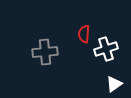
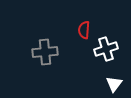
red semicircle: moved 4 px up
white triangle: rotated 18 degrees counterclockwise
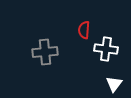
white cross: rotated 25 degrees clockwise
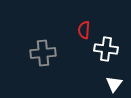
gray cross: moved 2 px left, 1 px down
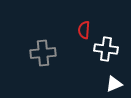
white triangle: rotated 30 degrees clockwise
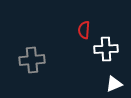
white cross: rotated 10 degrees counterclockwise
gray cross: moved 11 px left, 7 px down
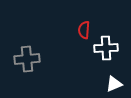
white cross: moved 1 px up
gray cross: moved 5 px left, 1 px up
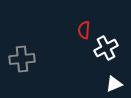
white cross: rotated 25 degrees counterclockwise
gray cross: moved 5 px left
